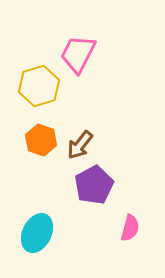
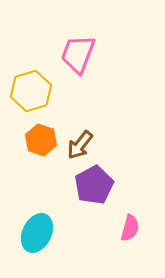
pink trapezoid: rotated 6 degrees counterclockwise
yellow hexagon: moved 8 px left, 5 px down
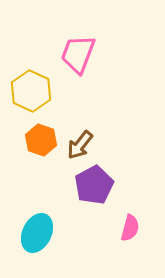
yellow hexagon: rotated 18 degrees counterclockwise
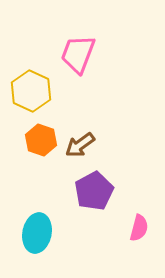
brown arrow: rotated 16 degrees clockwise
purple pentagon: moved 6 px down
pink semicircle: moved 9 px right
cyan ellipse: rotated 15 degrees counterclockwise
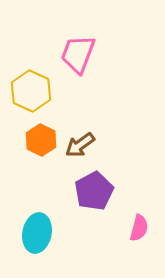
orange hexagon: rotated 8 degrees clockwise
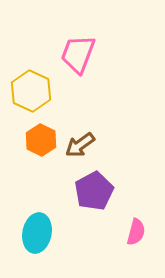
pink semicircle: moved 3 px left, 4 px down
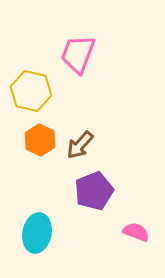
yellow hexagon: rotated 12 degrees counterclockwise
orange hexagon: moved 1 px left
brown arrow: rotated 12 degrees counterclockwise
purple pentagon: rotated 6 degrees clockwise
pink semicircle: rotated 84 degrees counterclockwise
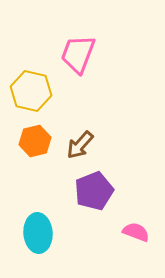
orange hexagon: moved 5 px left, 1 px down; rotated 20 degrees clockwise
cyan ellipse: moved 1 px right; rotated 15 degrees counterclockwise
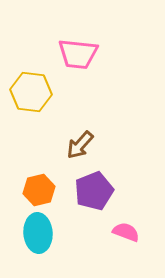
pink trapezoid: rotated 105 degrees counterclockwise
yellow hexagon: moved 1 px down; rotated 6 degrees counterclockwise
orange hexagon: moved 4 px right, 49 px down
pink semicircle: moved 10 px left
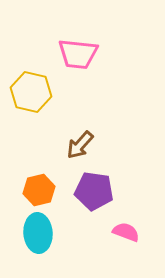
yellow hexagon: rotated 6 degrees clockwise
purple pentagon: rotated 30 degrees clockwise
